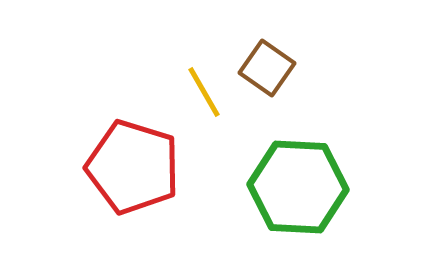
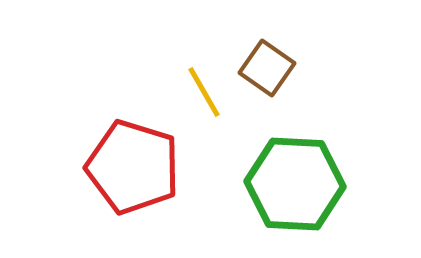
green hexagon: moved 3 px left, 3 px up
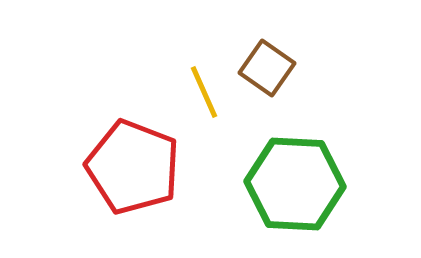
yellow line: rotated 6 degrees clockwise
red pentagon: rotated 4 degrees clockwise
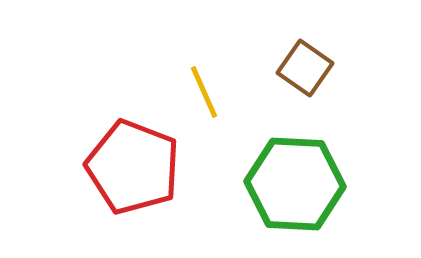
brown square: moved 38 px right
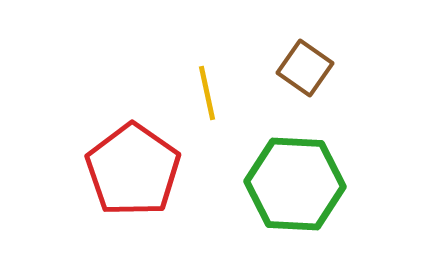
yellow line: moved 3 px right, 1 px down; rotated 12 degrees clockwise
red pentagon: moved 3 px down; rotated 14 degrees clockwise
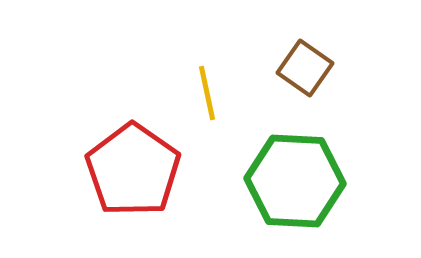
green hexagon: moved 3 px up
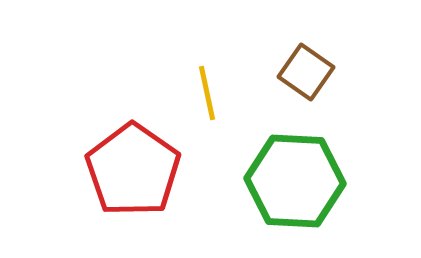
brown square: moved 1 px right, 4 px down
